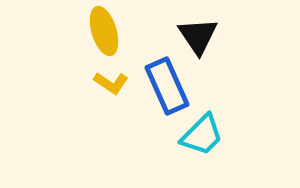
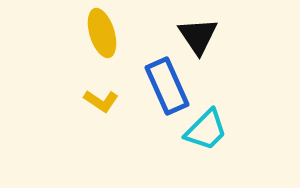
yellow ellipse: moved 2 px left, 2 px down
yellow L-shape: moved 10 px left, 18 px down
cyan trapezoid: moved 4 px right, 5 px up
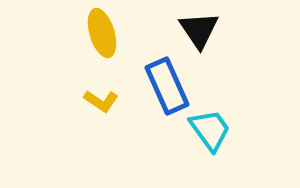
black triangle: moved 1 px right, 6 px up
cyan trapezoid: moved 4 px right; rotated 81 degrees counterclockwise
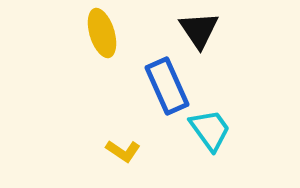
yellow L-shape: moved 22 px right, 50 px down
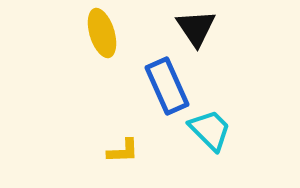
black triangle: moved 3 px left, 2 px up
cyan trapezoid: rotated 9 degrees counterclockwise
yellow L-shape: rotated 36 degrees counterclockwise
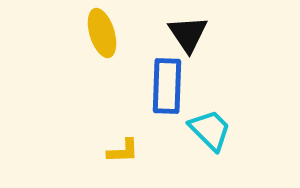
black triangle: moved 8 px left, 6 px down
blue rectangle: rotated 26 degrees clockwise
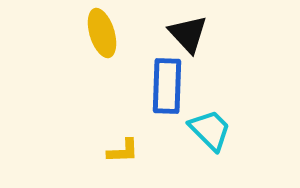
black triangle: rotated 9 degrees counterclockwise
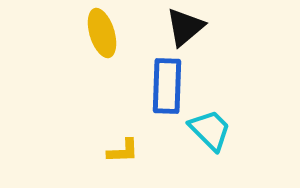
black triangle: moved 3 px left, 7 px up; rotated 33 degrees clockwise
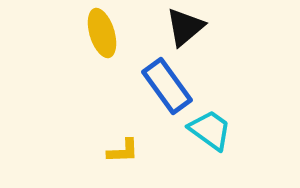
blue rectangle: rotated 38 degrees counterclockwise
cyan trapezoid: rotated 9 degrees counterclockwise
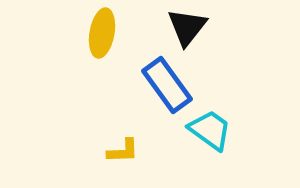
black triangle: moved 2 px right; rotated 12 degrees counterclockwise
yellow ellipse: rotated 27 degrees clockwise
blue rectangle: moved 1 px up
